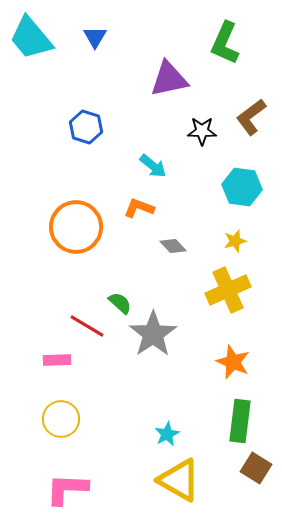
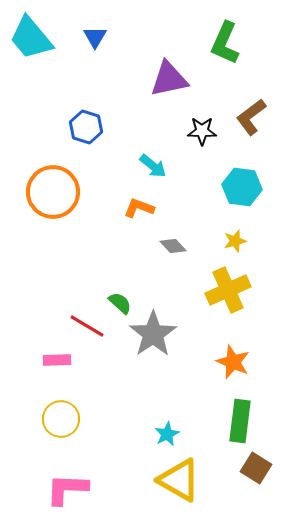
orange circle: moved 23 px left, 35 px up
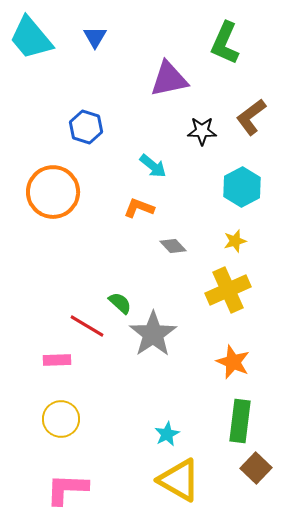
cyan hexagon: rotated 24 degrees clockwise
brown square: rotated 12 degrees clockwise
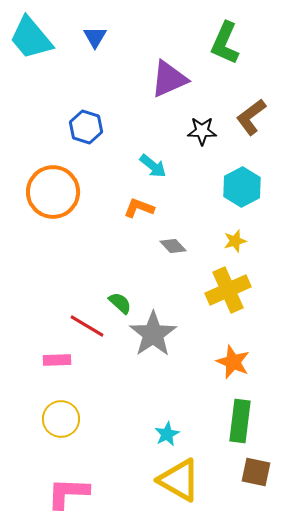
purple triangle: rotated 12 degrees counterclockwise
brown square: moved 4 px down; rotated 32 degrees counterclockwise
pink L-shape: moved 1 px right, 4 px down
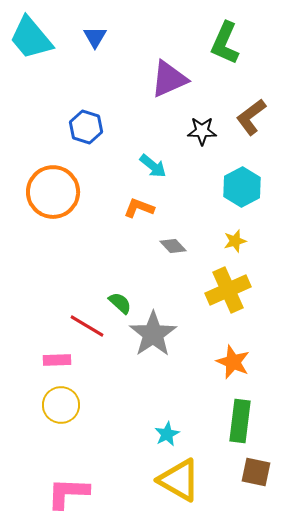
yellow circle: moved 14 px up
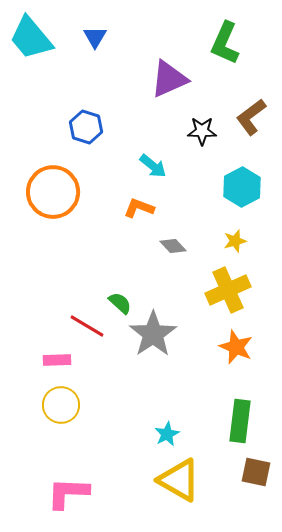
orange star: moved 3 px right, 15 px up
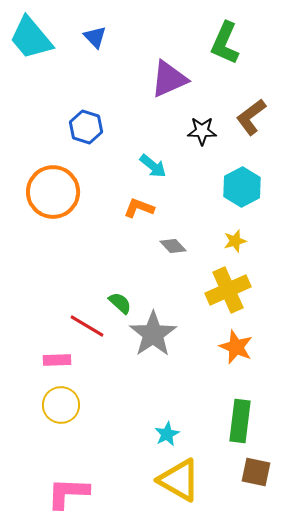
blue triangle: rotated 15 degrees counterclockwise
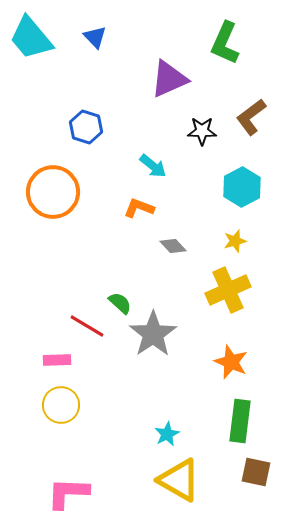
orange star: moved 5 px left, 15 px down
